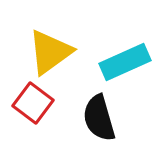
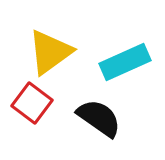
red square: moved 1 px left
black semicircle: rotated 141 degrees clockwise
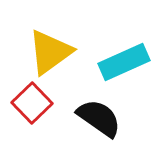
cyan rectangle: moved 1 px left
red square: rotated 9 degrees clockwise
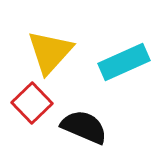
yellow triangle: rotated 12 degrees counterclockwise
black semicircle: moved 15 px left, 9 px down; rotated 12 degrees counterclockwise
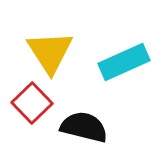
yellow triangle: rotated 15 degrees counterclockwise
black semicircle: rotated 9 degrees counterclockwise
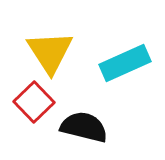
cyan rectangle: moved 1 px right, 1 px down
red square: moved 2 px right, 1 px up
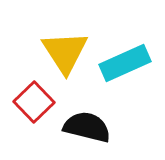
yellow triangle: moved 15 px right
black semicircle: moved 3 px right
